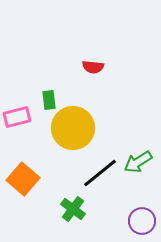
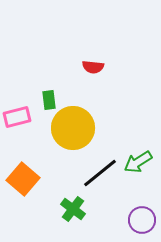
purple circle: moved 1 px up
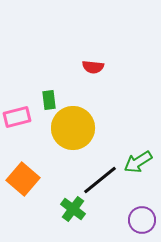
black line: moved 7 px down
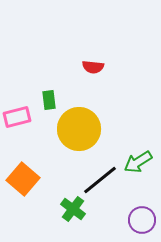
yellow circle: moved 6 px right, 1 px down
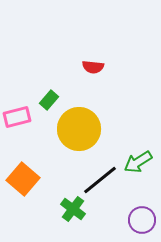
green rectangle: rotated 48 degrees clockwise
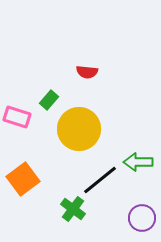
red semicircle: moved 6 px left, 5 px down
pink rectangle: rotated 32 degrees clockwise
green arrow: rotated 32 degrees clockwise
orange square: rotated 12 degrees clockwise
purple circle: moved 2 px up
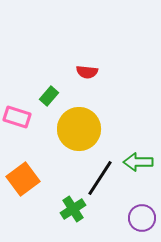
green rectangle: moved 4 px up
black line: moved 2 px up; rotated 18 degrees counterclockwise
green cross: rotated 20 degrees clockwise
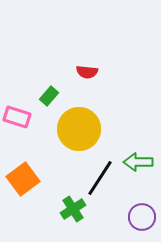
purple circle: moved 1 px up
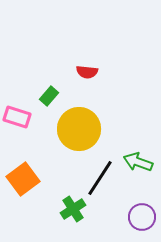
green arrow: rotated 20 degrees clockwise
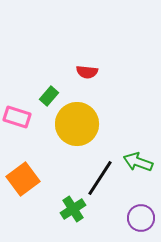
yellow circle: moved 2 px left, 5 px up
purple circle: moved 1 px left, 1 px down
